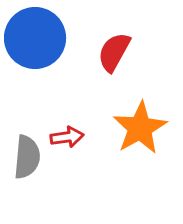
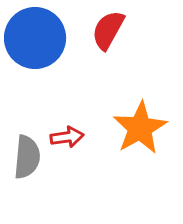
red semicircle: moved 6 px left, 22 px up
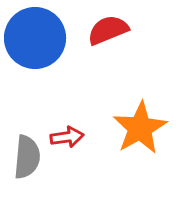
red semicircle: rotated 39 degrees clockwise
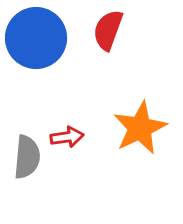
red semicircle: rotated 48 degrees counterclockwise
blue circle: moved 1 px right
orange star: rotated 4 degrees clockwise
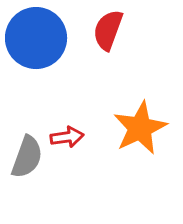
gray semicircle: rotated 15 degrees clockwise
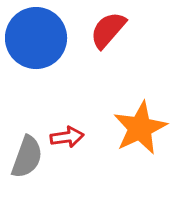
red semicircle: rotated 21 degrees clockwise
